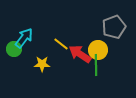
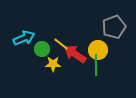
cyan arrow: rotated 30 degrees clockwise
green circle: moved 28 px right
red arrow: moved 5 px left
yellow star: moved 11 px right
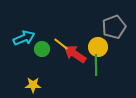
yellow circle: moved 3 px up
yellow star: moved 20 px left, 21 px down
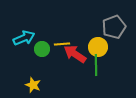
yellow line: moved 1 px right; rotated 42 degrees counterclockwise
yellow star: rotated 21 degrees clockwise
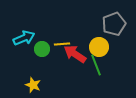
gray pentagon: moved 3 px up
yellow circle: moved 1 px right
green line: rotated 20 degrees counterclockwise
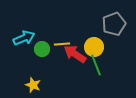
yellow circle: moved 5 px left
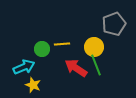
cyan arrow: moved 29 px down
red arrow: moved 1 px right, 14 px down
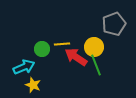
red arrow: moved 11 px up
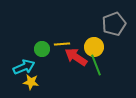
yellow star: moved 2 px left, 3 px up; rotated 14 degrees counterclockwise
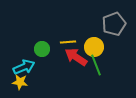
yellow line: moved 6 px right, 2 px up
yellow star: moved 11 px left
